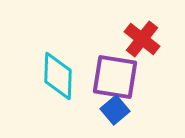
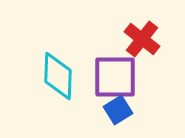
purple square: rotated 9 degrees counterclockwise
blue square: moved 3 px right; rotated 8 degrees clockwise
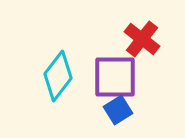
cyan diamond: rotated 36 degrees clockwise
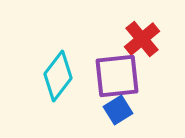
red cross: rotated 12 degrees clockwise
purple square: moved 2 px right, 1 px up; rotated 6 degrees counterclockwise
